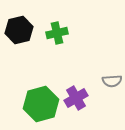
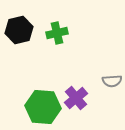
purple cross: rotated 10 degrees counterclockwise
green hexagon: moved 2 px right, 3 px down; rotated 20 degrees clockwise
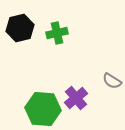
black hexagon: moved 1 px right, 2 px up
gray semicircle: rotated 36 degrees clockwise
green hexagon: moved 2 px down
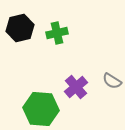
purple cross: moved 11 px up
green hexagon: moved 2 px left
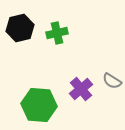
purple cross: moved 5 px right, 2 px down
green hexagon: moved 2 px left, 4 px up
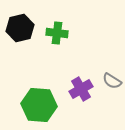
green cross: rotated 20 degrees clockwise
purple cross: rotated 10 degrees clockwise
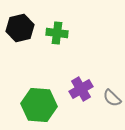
gray semicircle: moved 17 px down; rotated 12 degrees clockwise
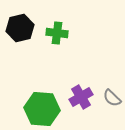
purple cross: moved 8 px down
green hexagon: moved 3 px right, 4 px down
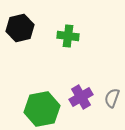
green cross: moved 11 px right, 3 px down
gray semicircle: rotated 66 degrees clockwise
green hexagon: rotated 16 degrees counterclockwise
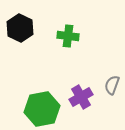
black hexagon: rotated 20 degrees counterclockwise
gray semicircle: moved 13 px up
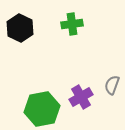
green cross: moved 4 px right, 12 px up; rotated 15 degrees counterclockwise
